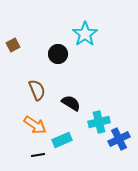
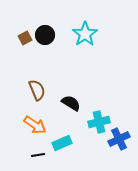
brown square: moved 12 px right, 7 px up
black circle: moved 13 px left, 19 px up
cyan rectangle: moved 3 px down
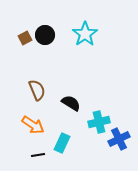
orange arrow: moved 2 px left
cyan rectangle: rotated 42 degrees counterclockwise
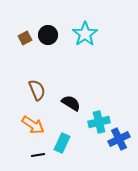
black circle: moved 3 px right
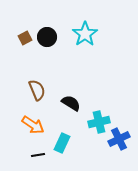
black circle: moved 1 px left, 2 px down
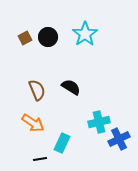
black circle: moved 1 px right
black semicircle: moved 16 px up
orange arrow: moved 2 px up
black line: moved 2 px right, 4 px down
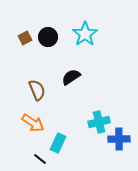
black semicircle: moved 10 px up; rotated 66 degrees counterclockwise
blue cross: rotated 25 degrees clockwise
cyan rectangle: moved 4 px left
black line: rotated 48 degrees clockwise
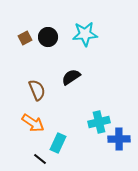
cyan star: rotated 30 degrees clockwise
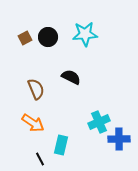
black semicircle: rotated 60 degrees clockwise
brown semicircle: moved 1 px left, 1 px up
cyan cross: rotated 10 degrees counterclockwise
cyan rectangle: moved 3 px right, 2 px down; rotated 12 degrees counterclockwise
black line: rotated 24 degrees clockwise
